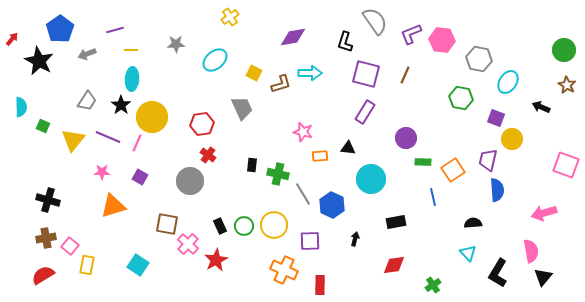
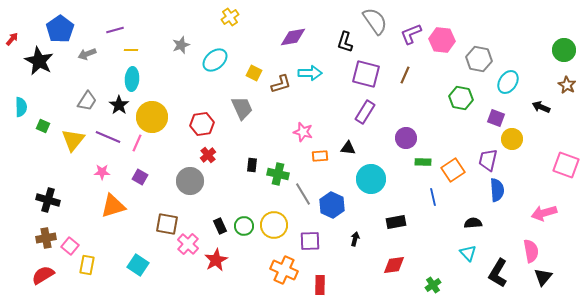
gray star at (176, 44): moved 5 px right, 1 px down; rotated 18 degrees counterclockwise
black star at (121, 105): moved 2 px left
red cross at (208, 155): rotated 14 degrees clockwise
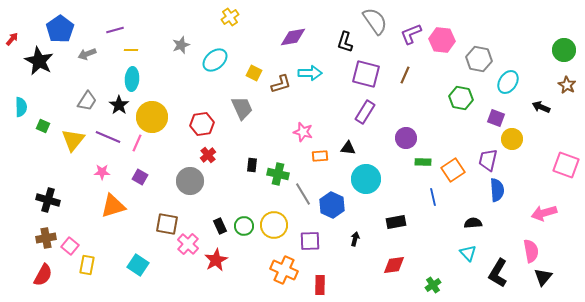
cyan circle at (371, 179): moved 5 px left
red semicircle at (43, 275): rotated 150 degrees clockwise
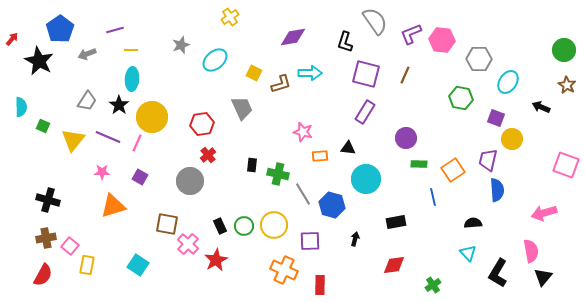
gray hexagon at (479, 59): rotated 10 degrees counterclockwise
green rectangle at (423, 162): moved 4 px left, 2 px down
blue hexagon at (332, 205): rotated 10 degrees counterclockwise
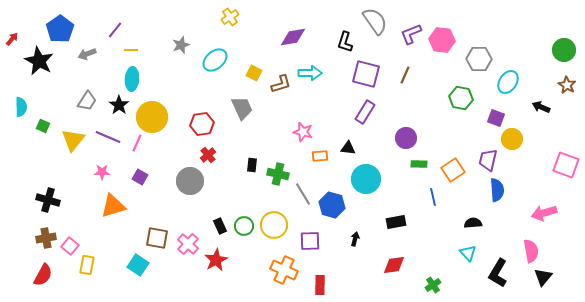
purple line at (115, 30): rotated 36 degrees counterclockwise
brown square at (167, 224): moved 10 px left, 14 px down
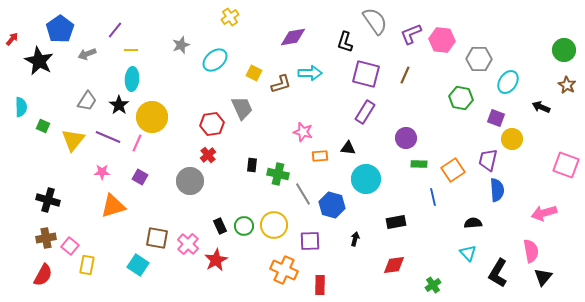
red hexagon at (202, 124): moved 10 px right
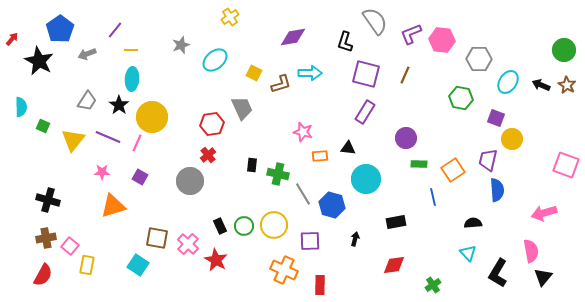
black arrow at (541, 107): moved 22 px up
red star at (216, 260): rotated 15 degrees counterclockwise
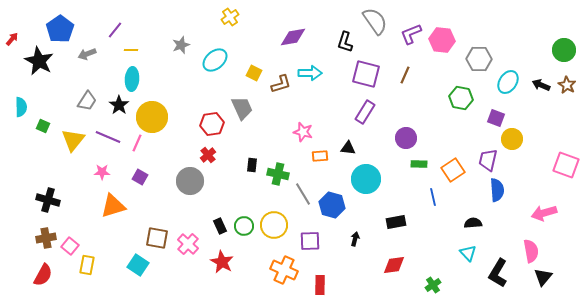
red star at (216, 260): moved 6 px right, 2 px down
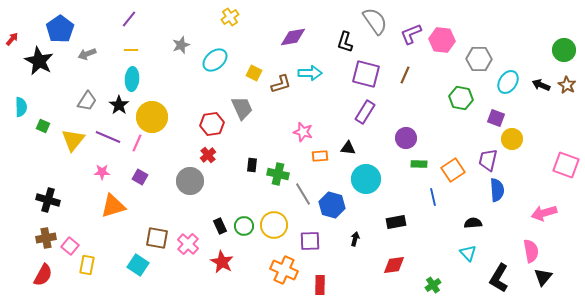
purple line at (115, 30): moved 14 px right, 11 px up
black L-shape at (498, 273): moved 1 px right, 5 px down
